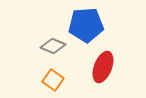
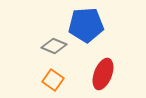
gray diamond: moved 1 px right
red ellipse: moved 7 px down
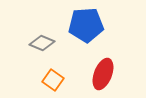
gray diamond: moved 12 px left, 3 px up
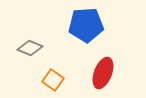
gray diamond: moved 12 px left, 5 px down
red ellipse: moved 1 px up
